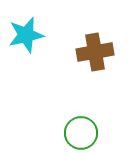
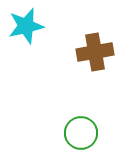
cyan star: moved 9 px up
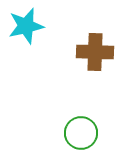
brown cross: rotated 12 degrees clockwise
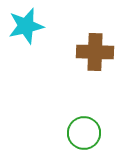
green circle: moved 3 px right
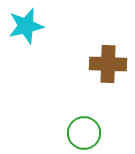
brown cross: moved 13 px right, 12 px down
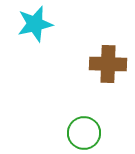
cyan star: moved 9 px right, 2 px up
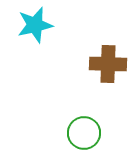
cyan star: moved 1 px down
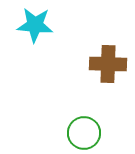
cyan star: rotated 18 degrees clockwise
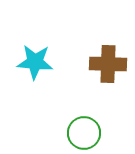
cyan star: moved 37 px down
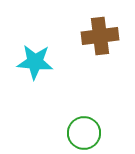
brown cross: moved 8 px left, 28 px up; rotated 9 degrees counterclockwise
